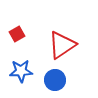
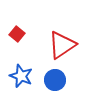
red square: rotated 21 degrees counterclockwise
blue star: moved 5 px down; rotated 25 degrees clockwise
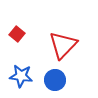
red triangle: moved 1 px right; rotated 12 degrees counterclockwise
blue star: rotated 15 degrees counterclockwise
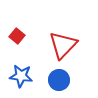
red square: moved 2 px down
blue circle: moved 4 px right
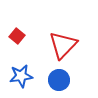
blue star: rotated 15 degrees counterclockwise
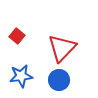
red triangle: moved 1 px left, 3 px down
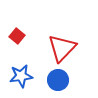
blue circle: moved 1 px left
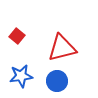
red triangle: rotated 32 degrees clockwise
blue circle: moved 1 px left, 1 px down
